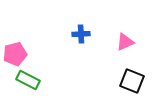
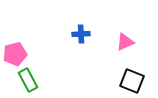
green rectangle: rotated 35 degrees clockwise
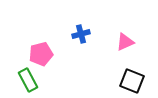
blue cross: rotated 12 degrees counterclockwise
pink pentagon: moved 26 px right
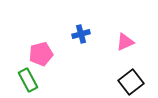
black square: moved 1 px left, 1 px down; rotated 30 degrees clockwise
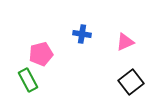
blue cross: moved 1 px right; rotated 24 degrees clockwise
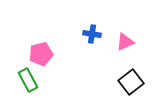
blue cross: moved 10 px right
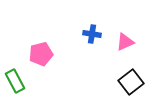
green rectangle: moved 13 px left, 1 px down
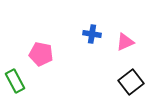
pink pentagon: rotated 25 degrees clockwise
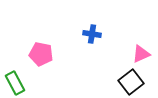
pink triangle: moved 16 px right, 12 px down
green rectangle: moved 2 px down
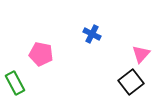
blue cross: rotated 18 degrees clockwise
pink triangle: rotated 24 degrees counterclockwise
